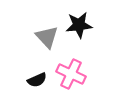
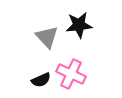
black semicircle: moved 4 px right
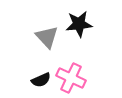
black star: moved 1 px up
pink cross: moved 4 px down
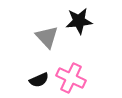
black star: moved 3 px up
black semicircle: moved 2 px left
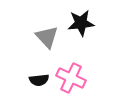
black star: moved 2 px right, 2 px down
black semicircle: rotated 18 degrees clockwise
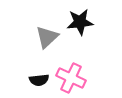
black star: moved 1 px left, 1 px up
gray triangle: rotated 30 degrees clockwise
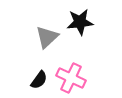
black semicircle: rotated 48 degrees counterclockwise
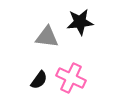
gray triangle: rotated 50 degrees clockwise
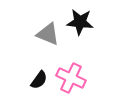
black star: rotated 12 degrees clockwise
gray triangle: moved 1 px right, 3 px up; rotated 15 degrees clockwise
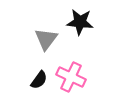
gray triangle: moved 2 px left, 5 px down; rotated 45 degrees clockwise
pink cross: moved 1 px up
